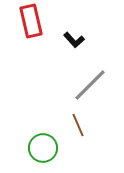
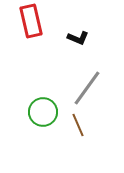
black L-shape: moved 4 px right, 2 px up; rotated 25 degrees counterclockwise
gray line: moved 3 px left, 3 px down; rotated 9 degrees counterclockwise
green circle: moved 36 px up
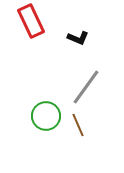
red rectangle: rotated 12 degrees counterclockwise
gray line: moved 1 px left, 1 px up
green circle: moved 3 px right, 4 px down
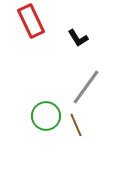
black L-shape: rotated 35 degrees clockwise
brown line: moved 2 px left
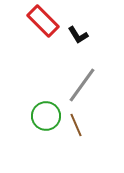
red rectangle: moved 12 px right; rotated 20 degrees counterclockwise
black L-shape: moved 3 px up
gray line: moved 4 px left, 2 px up
